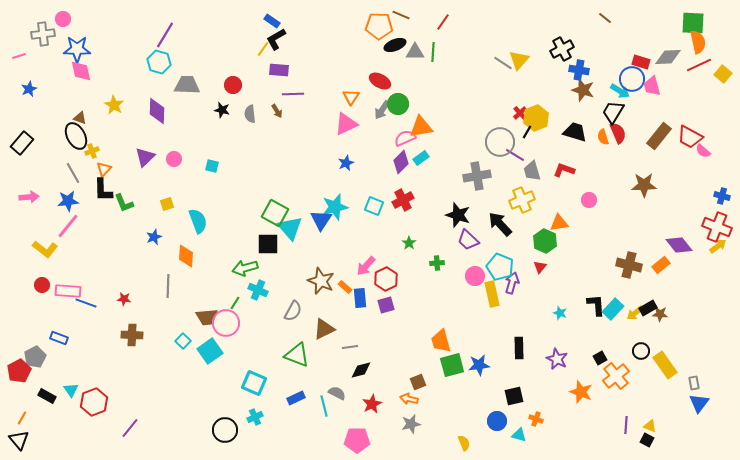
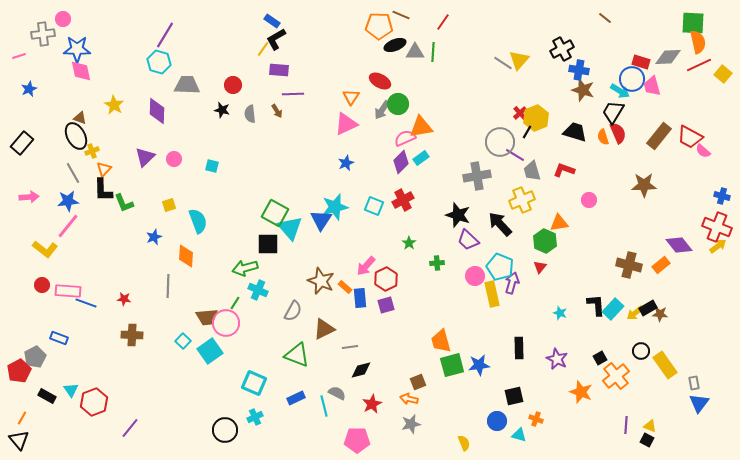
yellow square at (167, 204): moved 2 px right, 1 px down
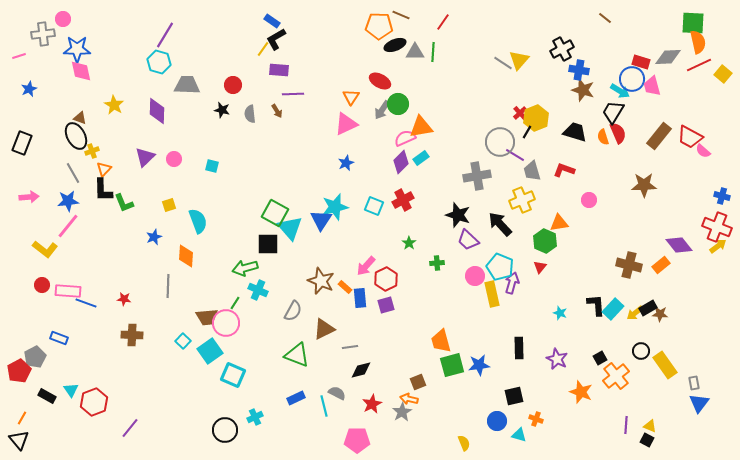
black rectangle at (22, 143): rotated 20 degrees counterclockwise
cyan square at (254, 383): moved 21 px left, 8 px up
gray star at (411, 424): moved 9 px left, 12 px up; rotated 18 degrees counterclockwise
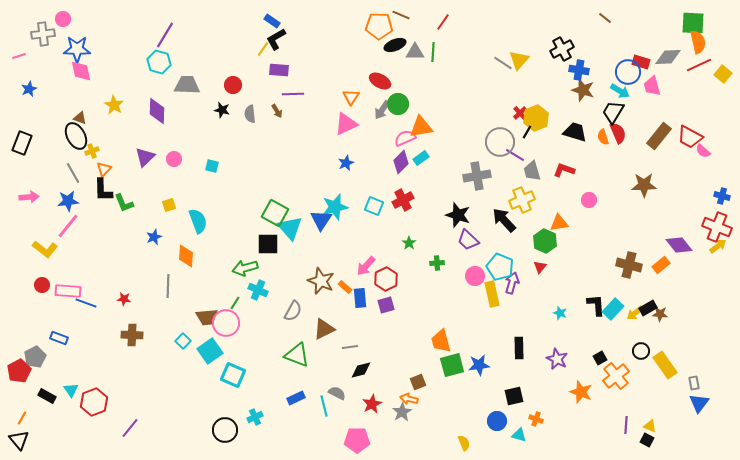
blue circle at (632, 79): moved 4 px left, 7 px up
black arrow at (500, 224): moved 4 px right, 4 px up
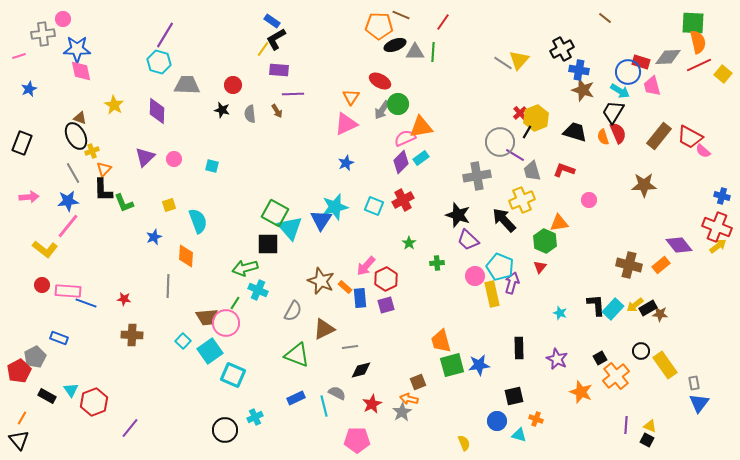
yellow arrow at (635, 313): moved 8 px up
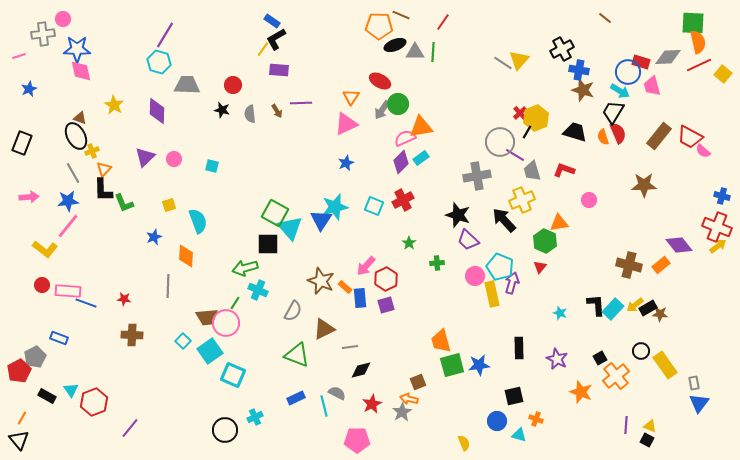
purple line at (293, 94): moved 8 px right, 9 px down
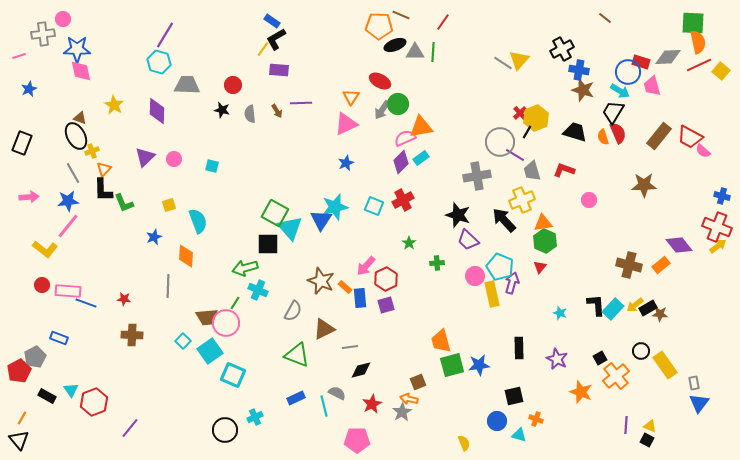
yellow square at (723, 74): moved 2 px left, 3 px up
orange triangle at (559, 223): moved 16 px left
